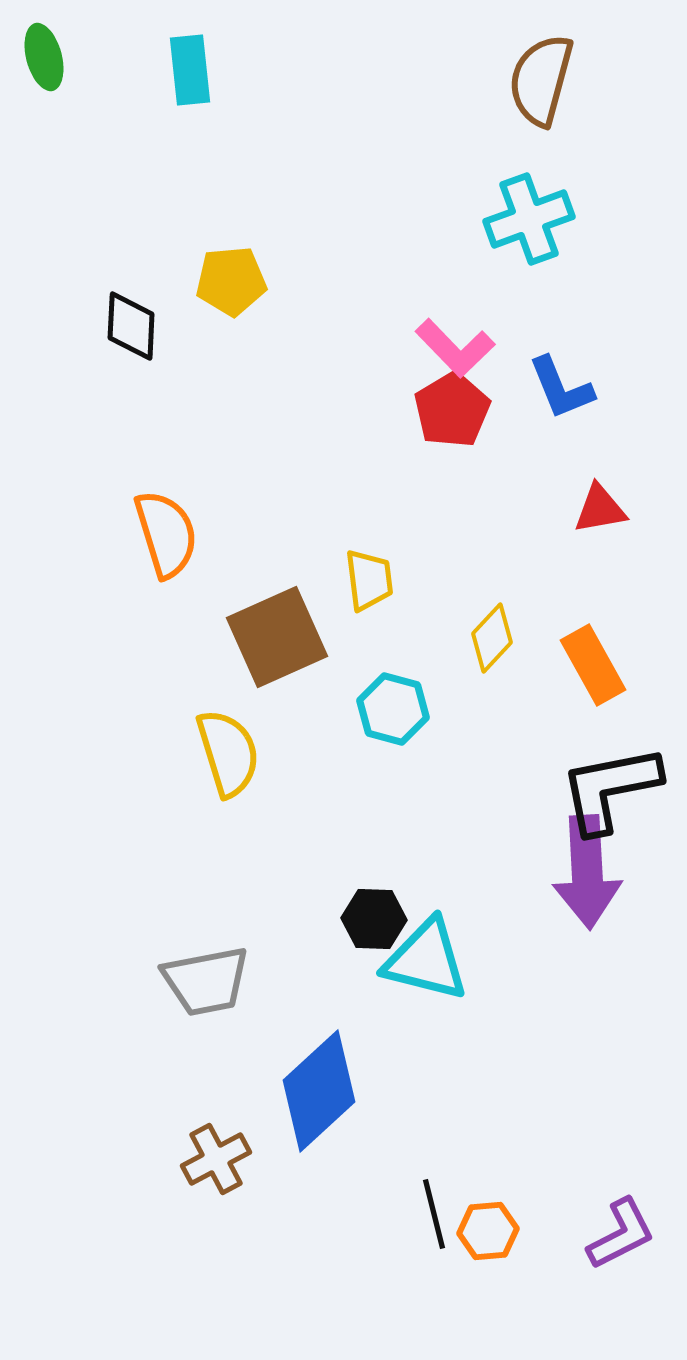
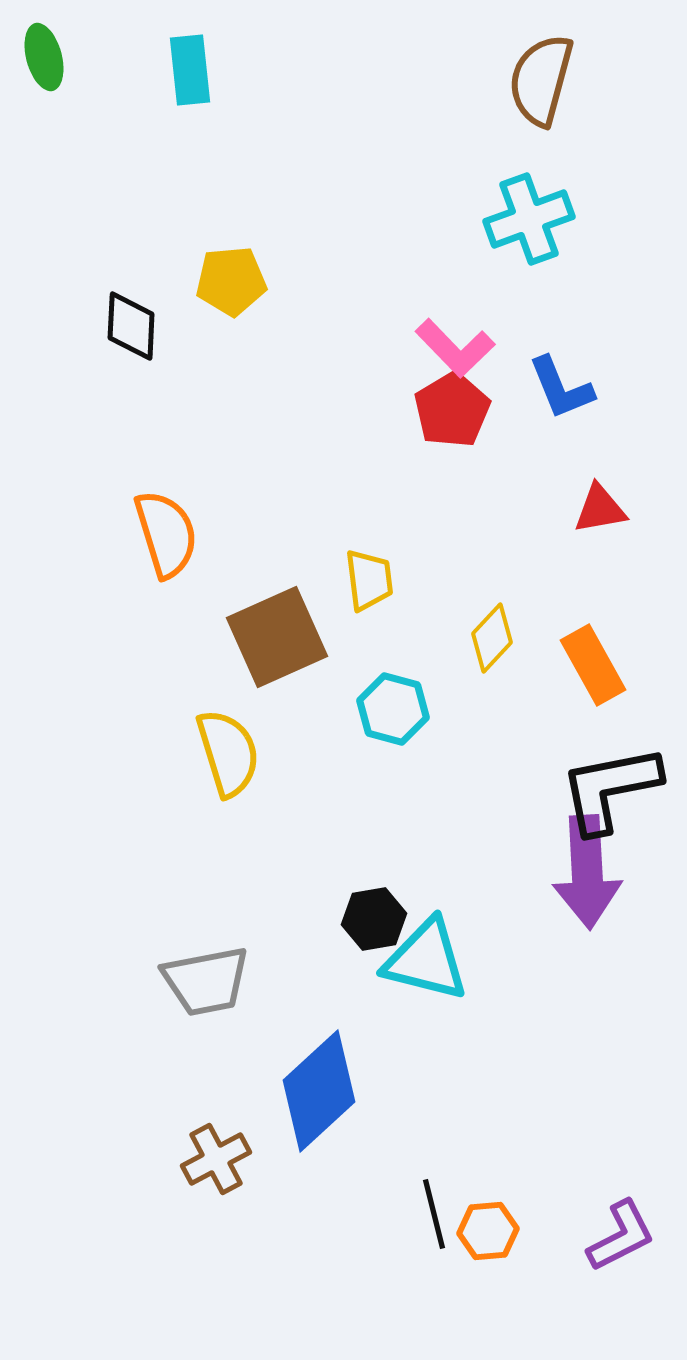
black hexagon: rotated 12 degrees counterclockwise
purple L-shape: moved 2 px down
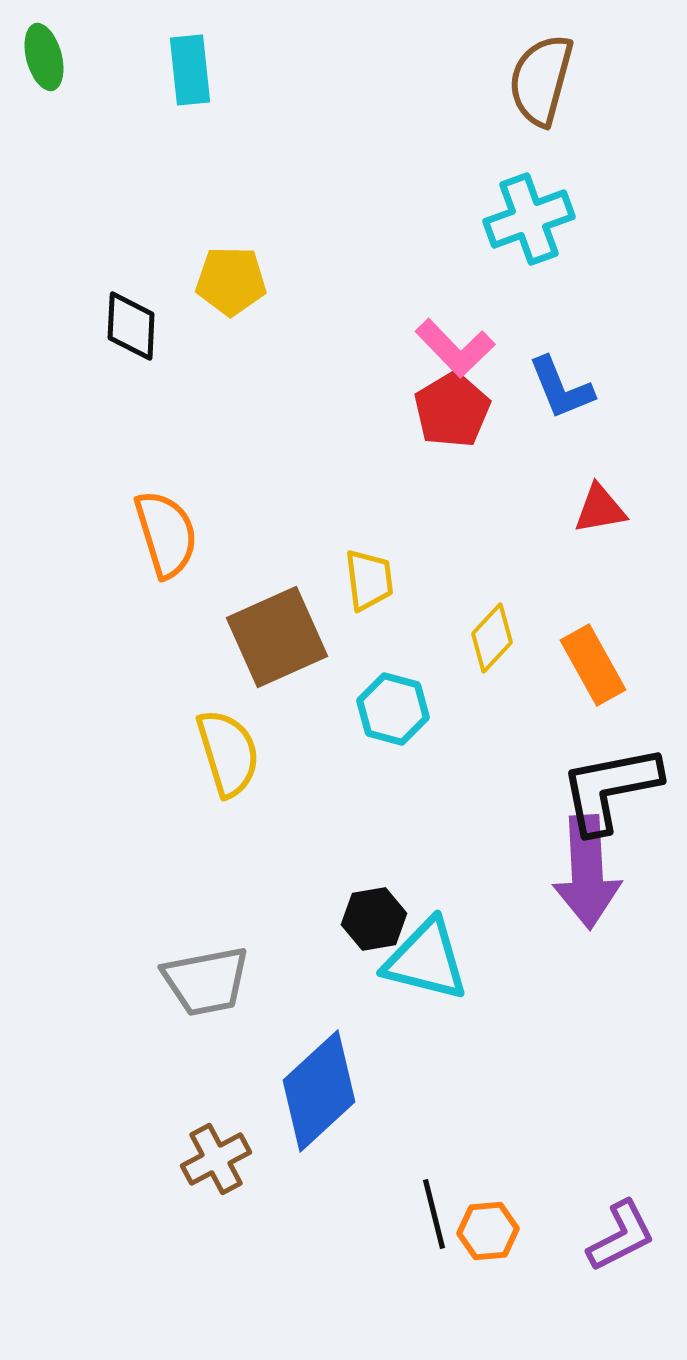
yellow pentagon: rotated 6 degrees clockwise
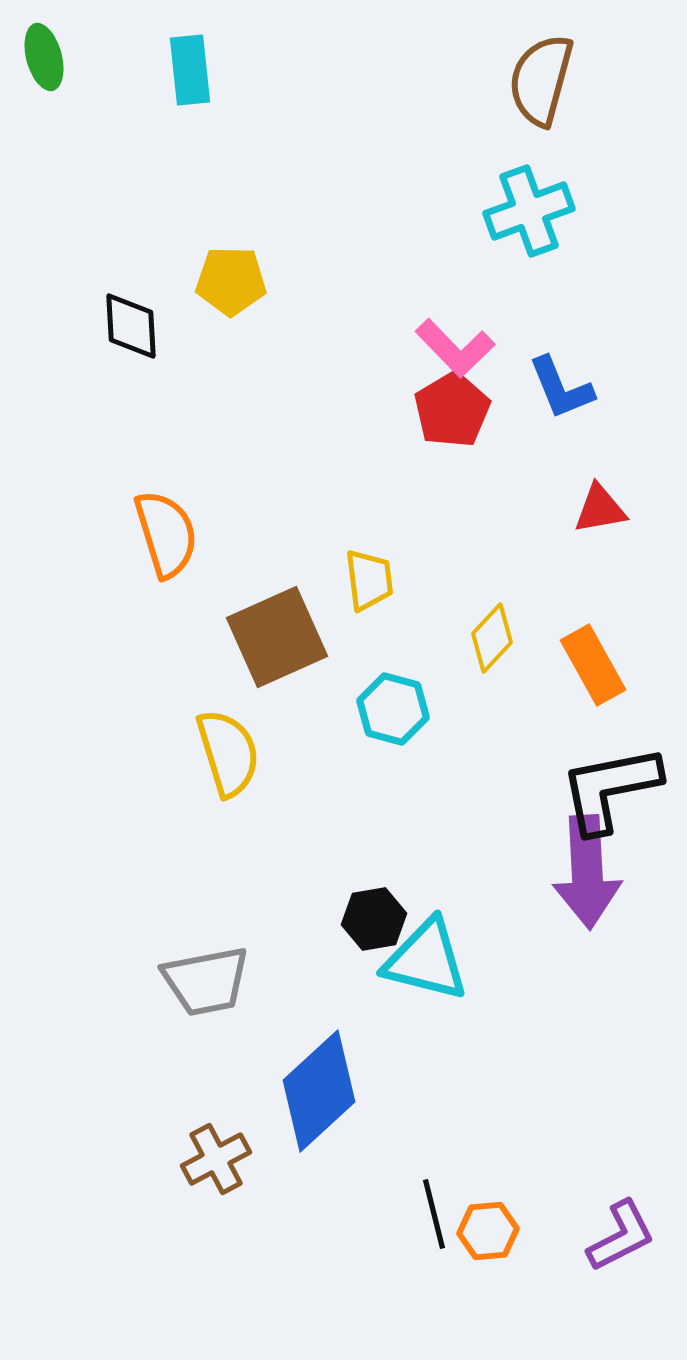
cyan cross: moved 8 px up
black diamond: rotated 6 degrees counterclockwise
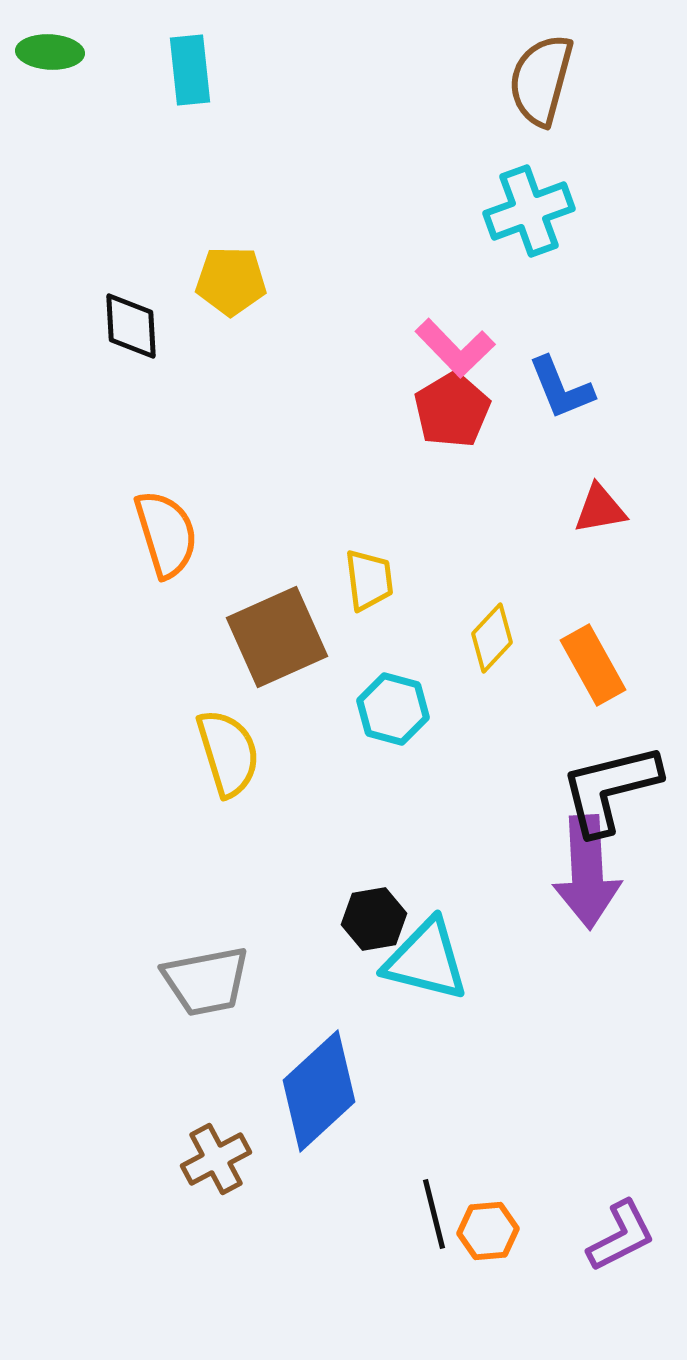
green ellipse: moved 6 px right, 5 px up; rotated 72 degrees counterclockwise
black L-shape: rotated 3 degrees counterclockwise
